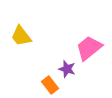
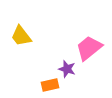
orange rectangle: rotated 66 degrees counterclockwise
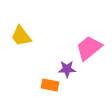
purple star: rotated 18 degrees counterclockwise
orange rectangle: rotated 24 degrees clockwise
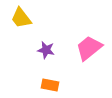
yellow trapezoid: moved 18 px up
purple star: moved 21 px left, 19 px up; rotated 12 degrees clockwise
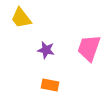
pink trapezoid: rotated 32 degrees counterclockwise
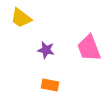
yellow trapezoid: rotated 15 degrees counterclockwise
pink trapezoid: rotated 40 degrees counterclockwise
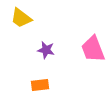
pink trapezoid: moved 4 px right, 1 px down
orange rectangle: moved 10 px left; rotated 18 degrees counterclockwise
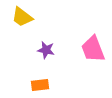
yellow trapezoid: moved 1 px right, 1 px up
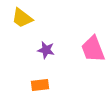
yellow trapezoid: moved 1 px down
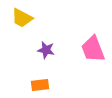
yellow trapezoid: rotated 10 degrees counterclockwise
